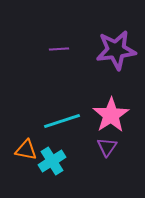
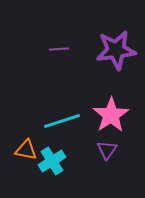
purple triangle: moved 3 px down
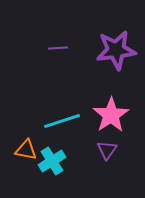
purple line: moved 1 px left, 1 px up
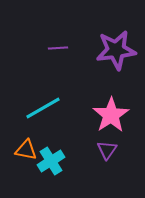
cyan line: moved 19 px left, 13 px up; rotated 12 degrees counterclockwise
cyan cross: moved 1 px left
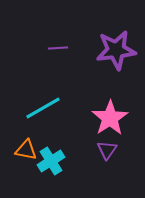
pink star: moved 1 px left, 3 px down
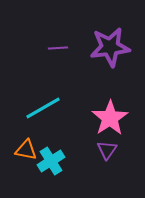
purple star: moved 6 px left, 3 px up
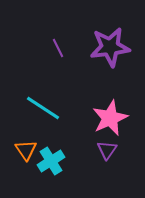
purple line: rotated 66 degrees clockwise
cyan line: rotated 63 degrees clockwise
pink star: rotated 9 degrees clockwise
orange triangle: rotated 45 degrees clockwise
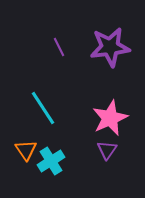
purple line: moved 1 px right, 1 px up
cyan line: rotated 24 degrees clockwise
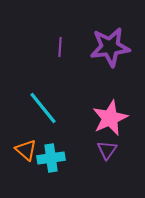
purple line: moved 1 px right; rotated 30 degrees clockwise
cyan line: rotated 6 degrees counterclockwise
orange triangle: rotated 15 degrees counterclockwise
cyan cross: moved 3 px up; rotated 24 degrees clockwise
